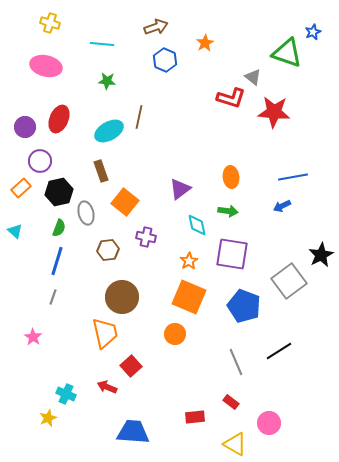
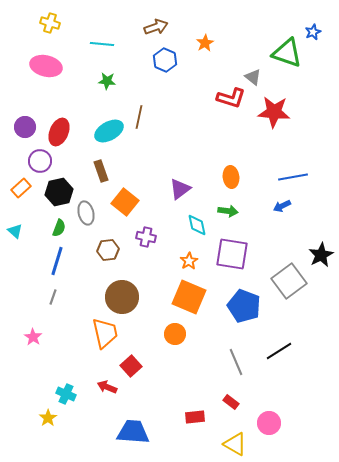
red ellipse at (59, 119): moved 13 px down
yellow star at (48, 418): rotated 12 degrees counterclockwise
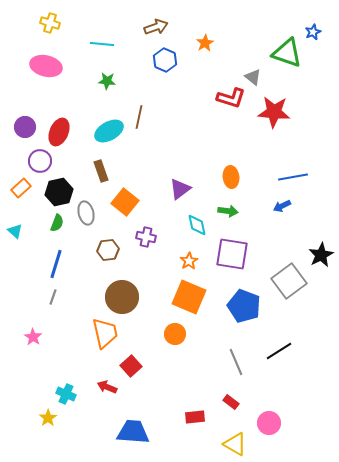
green semicircle at (59, 228): moved 2 px left, 5 px up
blue line at (57, 261): moved 1 px left, 3 px down
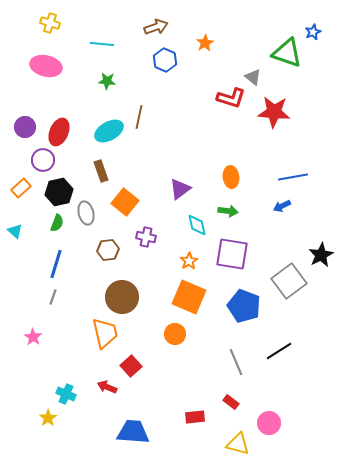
purple circle at (40, 161): moved 3 px right, 1 px up
yellow triangle at (235, 444): moved 3 px right; rotated 15 degrees counterclockwise
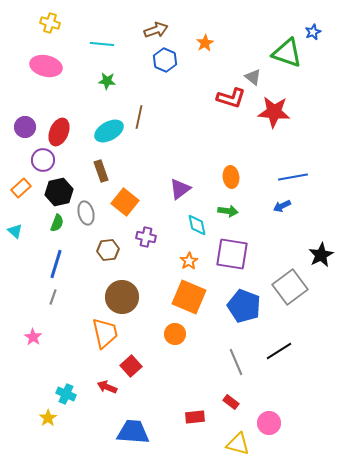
brown arrow at (156, 27): moved 3 px down
gray square at (289, 281): moved 1 px right, 6 px down
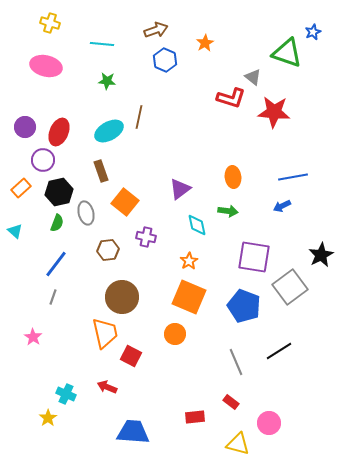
orange ellipse at (231, 177): moved 2 px right
purple square at (232, 254): moved 22 px right, 3 px down
blue line at (56, 264): rotated 20 degrees clockwise
red square at (131, 366): moved 10 px up; rotated 20 degrees counterclockwise
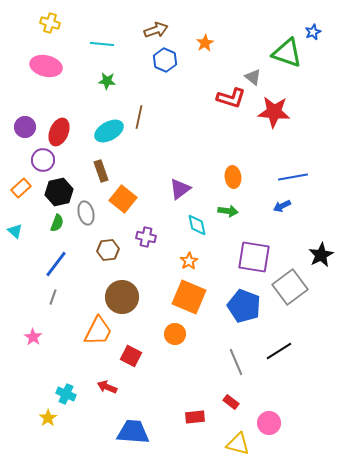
orange square at (125, 202): moved 2 px left, 3 px up
orange trapezoid at (105, 333): moved 7 px left, 2 px up; rotated 40 degrees clockwise
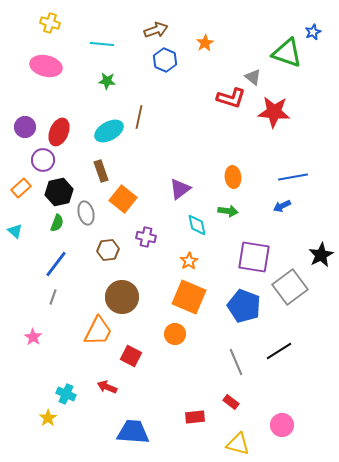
pink circle at (269, 423): moved 13 px right, 2 px down
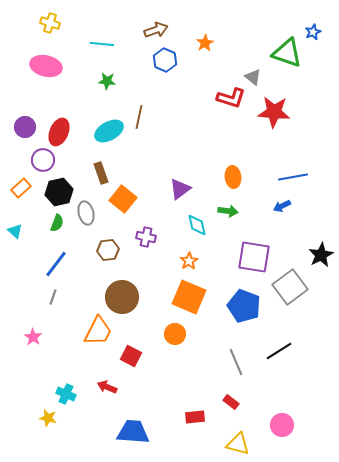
brown rectangle at (101, 171): moved 2 px down
yellow star at (48, 418): rotated 24 degrees counterclockwise
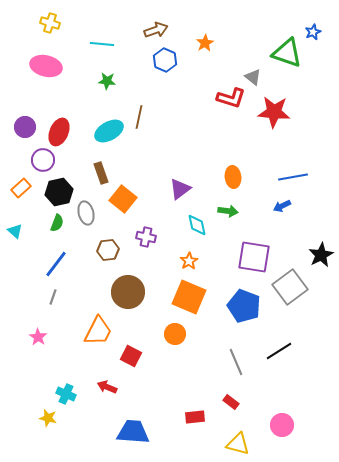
brown circle at (122, 297): moved 6 px right, 5 px up
pink star at (33, 337): moved 5 px right
